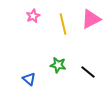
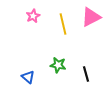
pink triangle: moved 2 px up
black line: moved 2 px left, 2 px down; rotated 35 degrees clockwise
blue triangle: moved 1 px left, 2 px up
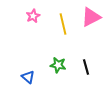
black line: moved 7 px up
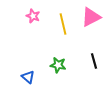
pink star: rotated 24 degrees counterclockwise
black line: moved 8 px right, 6 px up
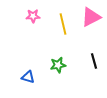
pink star: rotated 24 degrees counterclockwise
green star: rotated 21 degrees counterclockwise
blue triangle: rotated 24 degrees counterclockwise
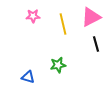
black line: moved 2 px right, 17 px up
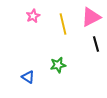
pink star: rotated 24 degrees counterclockwise
blue triangle: rotated 16 degrees clockwise
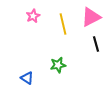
blue triangle: moved 1 px left, 1 px down
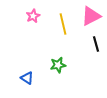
pink triangle: moved 1 px up
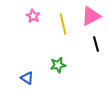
pink star: rotated 16 degrees counterclockwise
